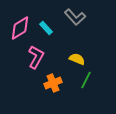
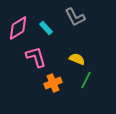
gray L-shape: rotated 15 degrees clockwise
pink diamond: moved 2 px left
pink L-shape: rotated 45 degrees counterclockwise
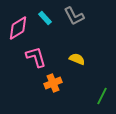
gray L-shape: moved 1 px left, 1 px up
cyan rectangle: moved 1 px left, 10 px up
green line: moved 16 px right, 16 px down
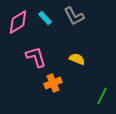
pink diamond: moved 6 px up
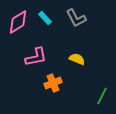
gray L-shape: moved 2 px right, 2 px down
pink L-shape: rotated 95 degrees clockwise
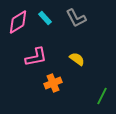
yellow semicircle: rotated 14 degrees clockwise
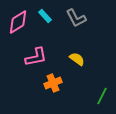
cyan rectangle: moved 2 px up
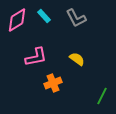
cyan rectangle: moved 1 px left
pink diamond: moved 1 px left, 2 px up
